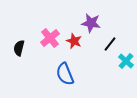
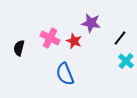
pink cross: rotated 24 degrees counterclockwise
black line: moved 10 px right, 6 px up
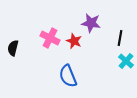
black line: rotated 28 degrees counterclockwise
black semicircle: moved 6 px left
blue semicircle: moved 3 px right, 2 px down
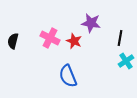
black semicircle: moved 7 px up
cyan cross: rotated 14 degrees clockwise
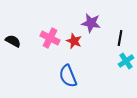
black semicircle: rotated 105 degrees clockwise
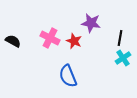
cyan cross: moved 3 px left, 3 px up
